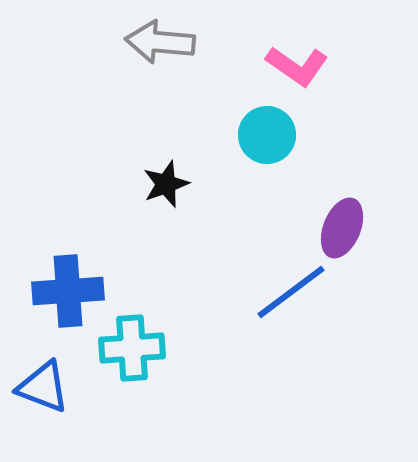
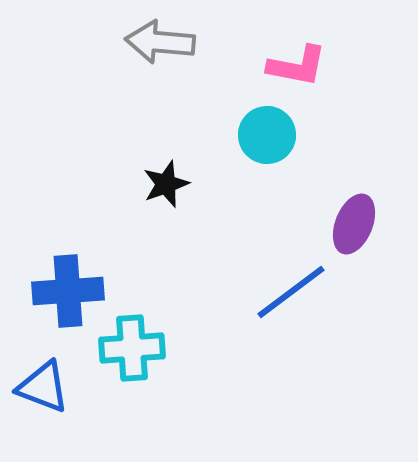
pink L-shape: rotated 24 degrees counterclockwise
purple ellipse: moved 12 px right, 4 px up
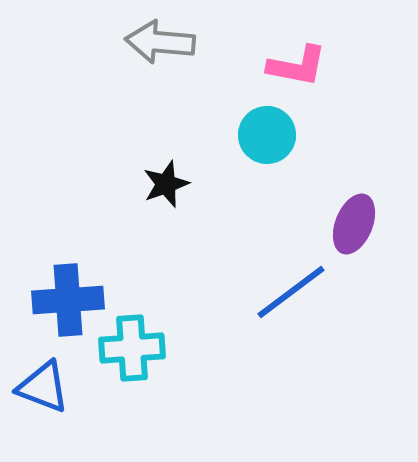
blue cross: moved 9 px down
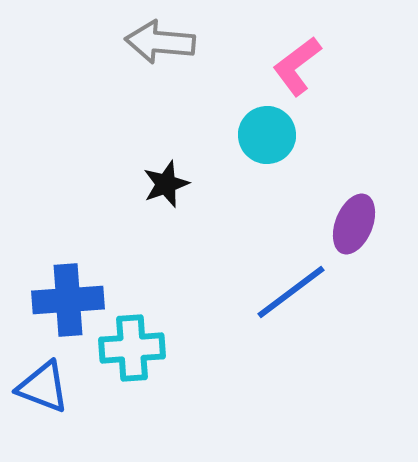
pink L-shape: rotated 132 degrees clockwise
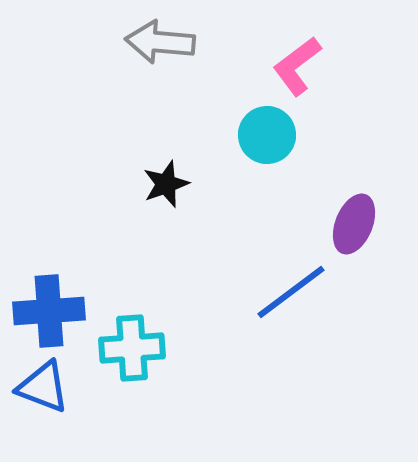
blue cross: moved 19 px left, 11 px down
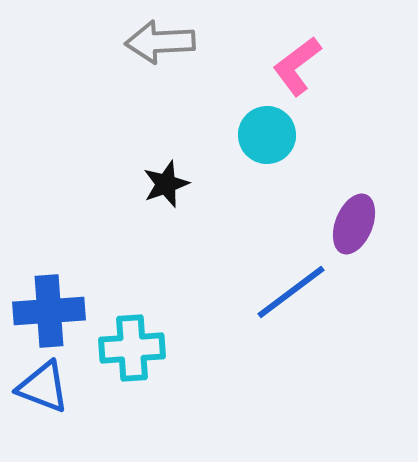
gray arrow: rotated 8 degrees counterclockwise
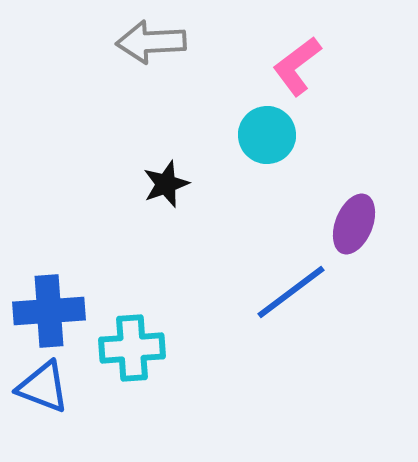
gray arrow: moved 9 px left
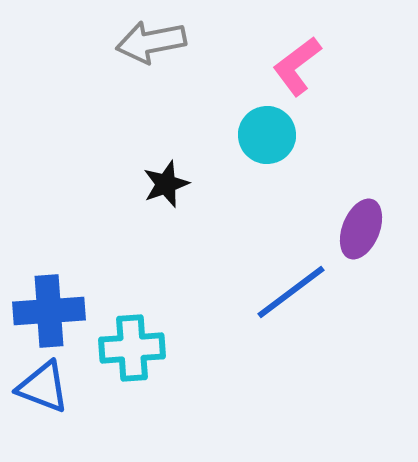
gray arrow: rotated 8 degrees counterclockwise
purple ellipse: moved 7 px right, 5 px down
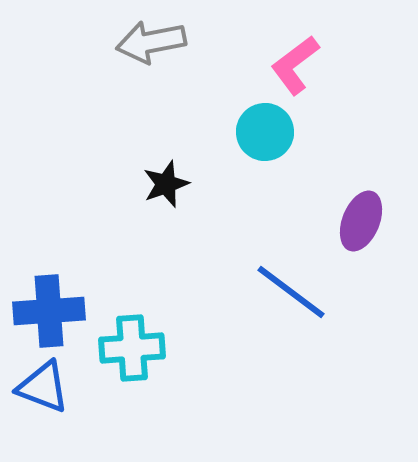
pink L-shape: moved 2 px left, 1 px up
cyan circle: moved 2 px left, 3 px up
purple ellipse: moved 8 px up
blue line: rotated 74 degrees clockwise
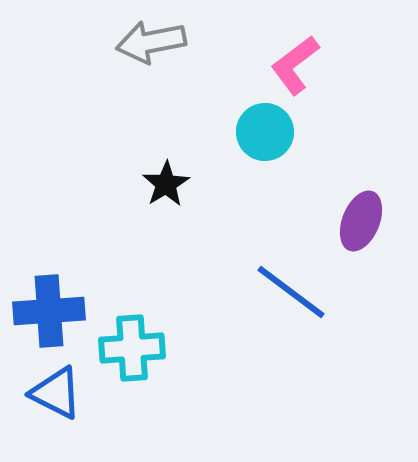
black star: rotated 12 degrees counterclockwise
blue triangle: moved 13 px right, 6 px down; rotated 6 degrees clockwise
